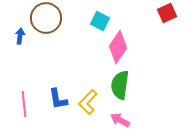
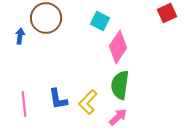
pink arrow: moved 2 px left, 3 px up; rotated 108 degrees clockwise
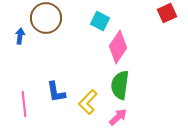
blue L-shape: moved 2 px left, 7 px up
